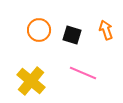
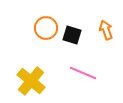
orange circle: moved 7 px right, 2 px up
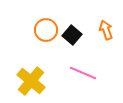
orange circle: moved 2 px down
black square: rotated 24 degrees clockwise
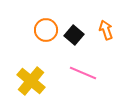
black square: moved 2 px right
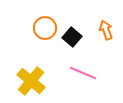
orange circle: moved 1 px left, 2 px up
black square: moved 2 px left, 2 px down
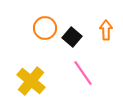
orange arrow: rotated 18 degrees clockwise
pink line: rotated 32 degrees clockwise
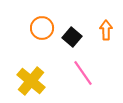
orange circle: moved 3 px left
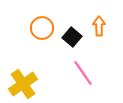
orange arrow: moved 7 px left, 4 px up
yellow cross: moved 8 px left, 3 px down; rotated 16 degrees clockwise
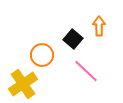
orange circle: moved 27 px down
black square: moved 1 px right, 2 px down
pink line: moved 3 px right, 2 px up; rotated 12 degrees counterclockwise
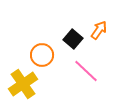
orange arrow: moved 4 px down; rotated 36 degrees clockwise
